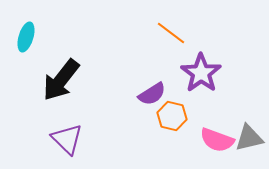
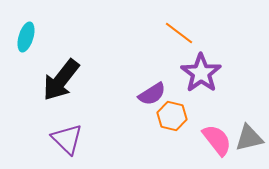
orange line: moved 8 px right
pink semicircle: rotated 148 degrees counterclockwise
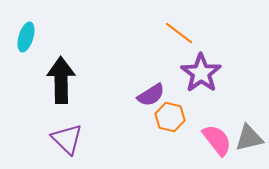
black arrow: rotated 141 degrees clockwise
purple semicircle: moved 1 px left, 1 px down
orange hexagon: moved 2 px left, 1 px down
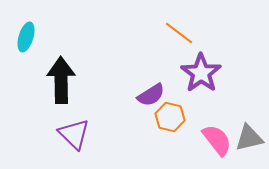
purple triangle: moved 7 px right, 5 px up
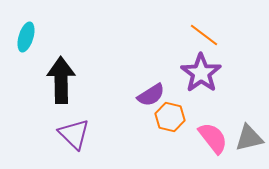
orange line: moved 25 px right, 2 px down
pink semicircle: moved 4 px left, 2 px up
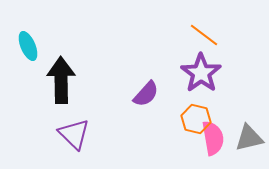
cyan ellipse: moved 2 px right, 9 px down; rotated 40 degrees counterclockwise
purple semicircle: moved 5 px left, 1 px up; rotated 16 degrees counterclockwise
orange hexagon: moved 26 px right, 2 px down
pink semicircle: rotated 28 degrees clockwise
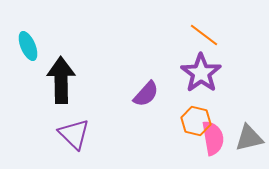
orange hexagon: moved 2 px down
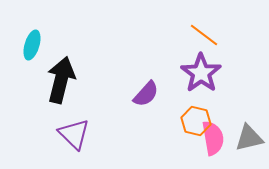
cyan ellipse: moved 4 px right, 1 px up; rotated 40 degrees clockwise
black arrow: rotated 15 degrees clockwise
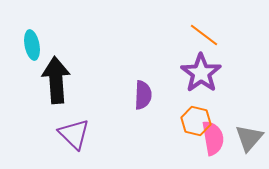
cyan ellipse: rotated 28 degrees counterclockwise
black arrow: moved 5 px left; rotated 18 degrees counterclockwise
purple semicircle: moved 3 px left, 1 px down; rotated 40 degrees counterclockwise
gray triangle: rotated 36 degrees counterclockwise
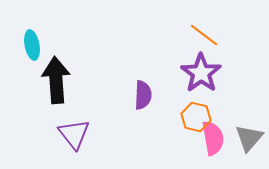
orange hexagon: moved 4 px up
purple triangle: rotated 8 degrees clockwise
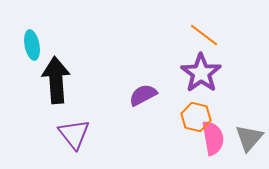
purple semicircle: rotated 120 degrees counterclockwise
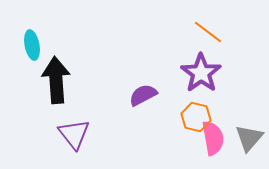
orange line: moved 4 px right, 3 px up
